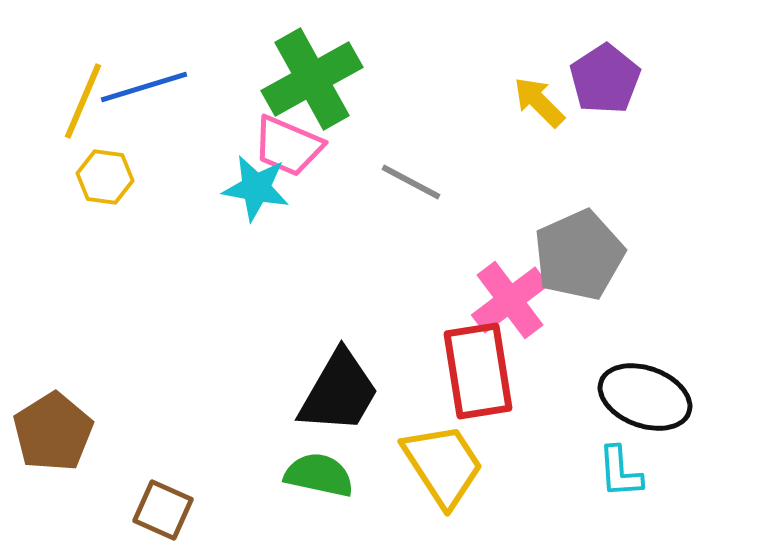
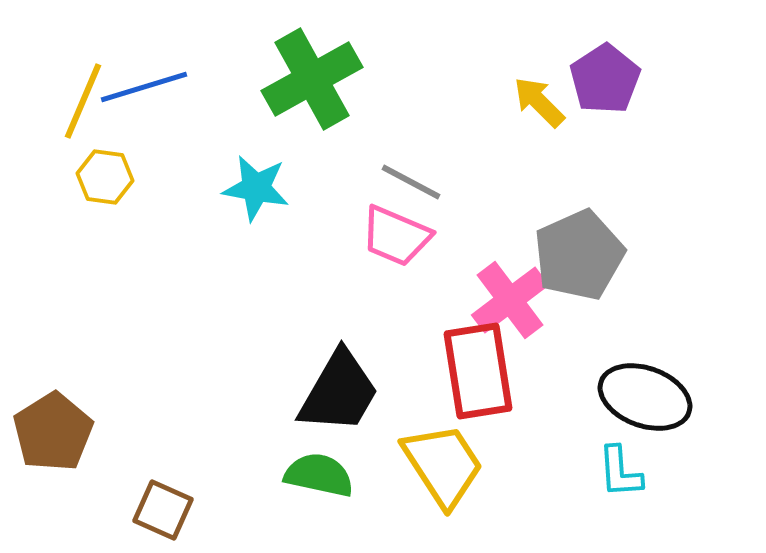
pink trapezoid: moved 108 px right, 90 px down
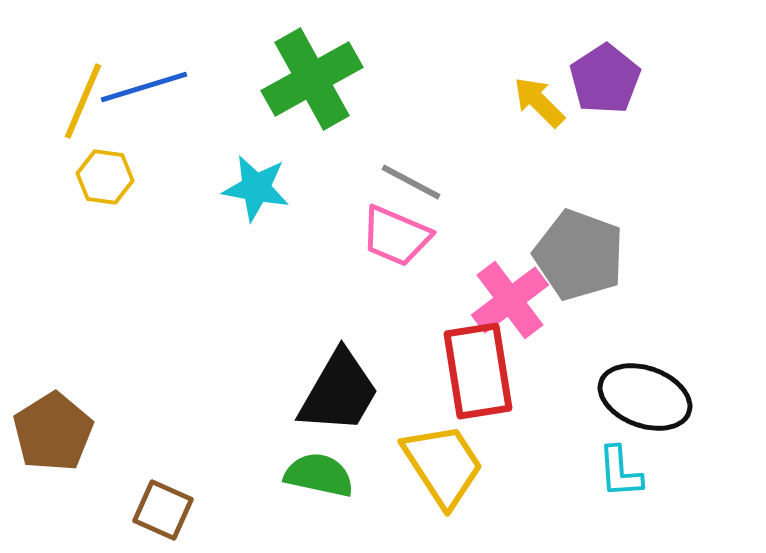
gray pentagon: rotated 28 degrees counterclockwise
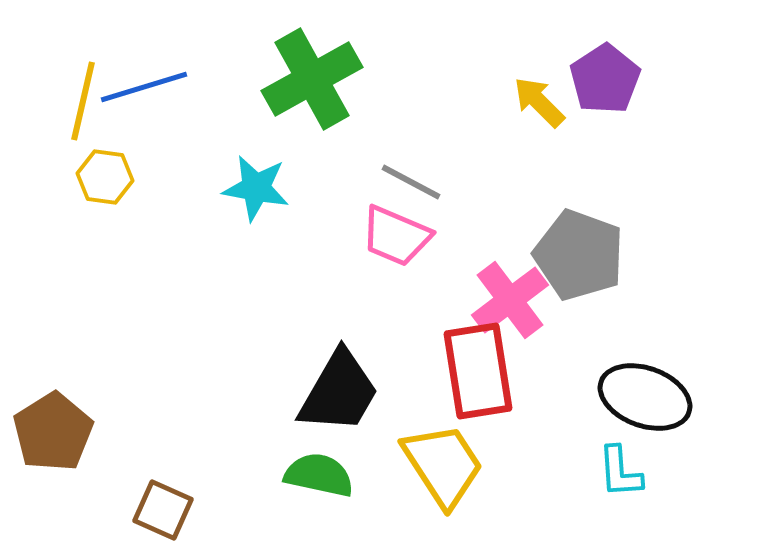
yellow line: rotated 10 degrees counterclockwise
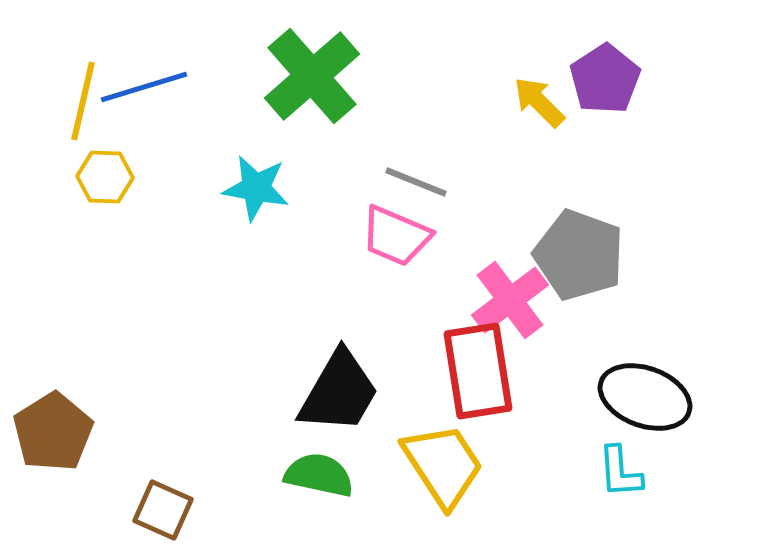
green cross: moved 3 px up; rotated 12 degrees counterclockwise
yellow hexagon: rotated 6 degrees counterclockwise
gray line: moved 5 px right; rotated 6 degrees counterclockwise
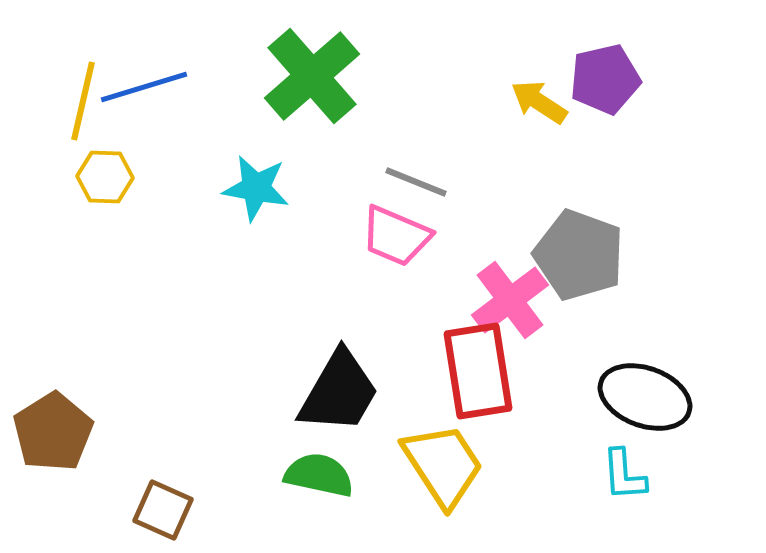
purple pentagon: rotated 20 degrees clockwise
yellow arrow: rotated 12 degrees counterclockwise
cyan L-shape: moved 4 px right, 3 px down
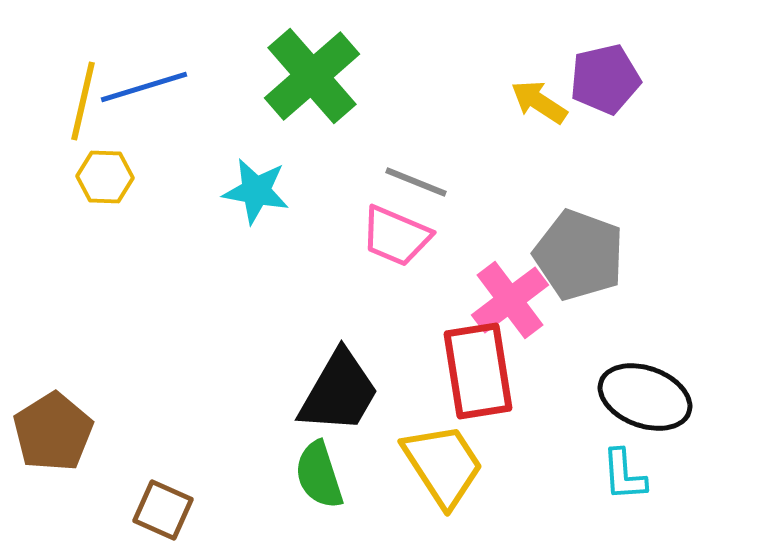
cyan star: moved 3 px down
green semicircle: rotated 120 degrees counterclockwise
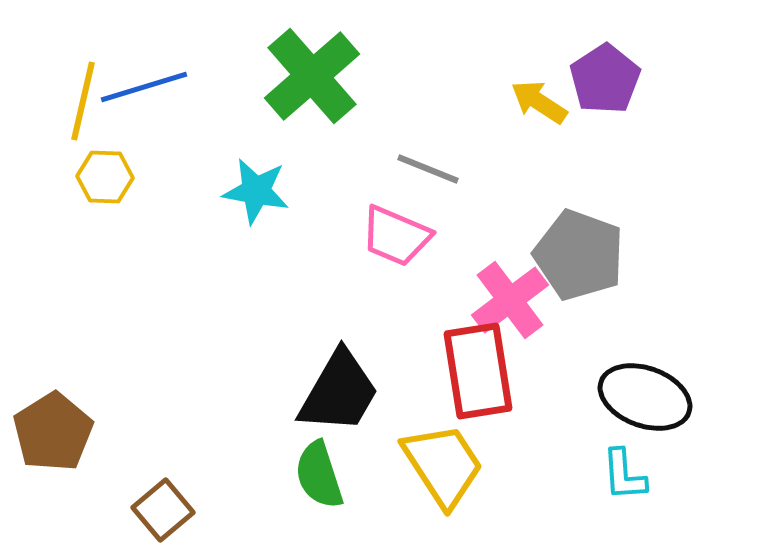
purple pentagon: rotated 20 degrees counterclockwise
gray line: moved 12 px right, 13 px up
brown square: rotated 26 degrees clockwise
